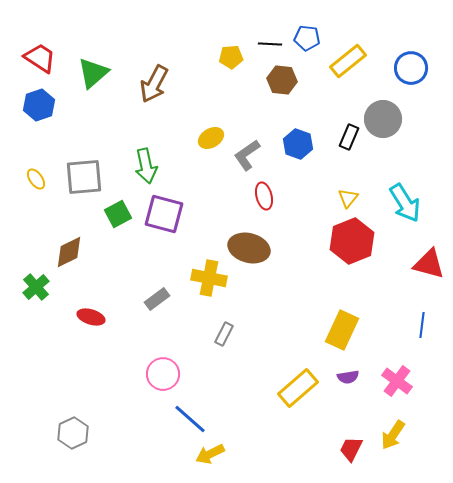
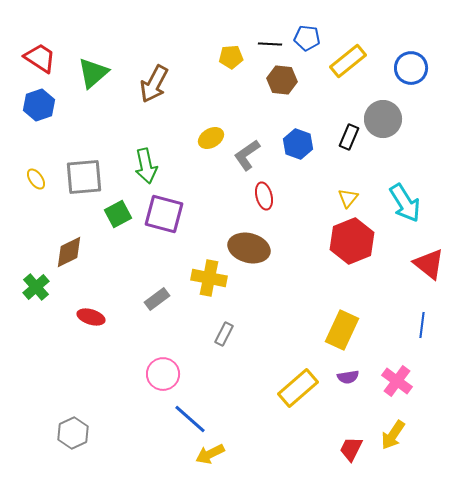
red triangle at (429, 264): rotated 24 degrees clockwise
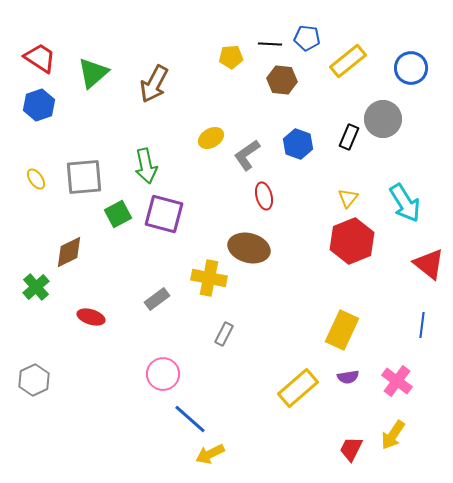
gray hexagon at (73, 433): moved 39 px left, 53 px up
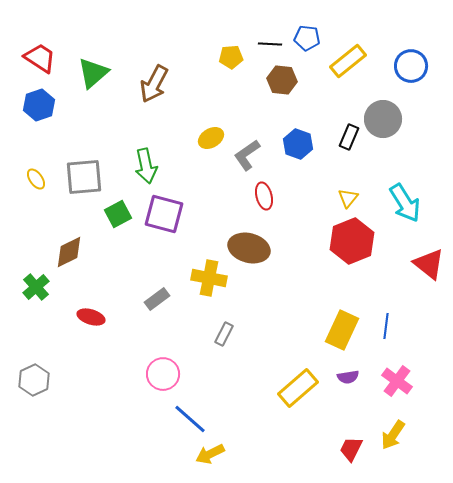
blue circle at (411, 68): moved 2 px up
blue line at (422, 325): moved 36 px left, 1 px down
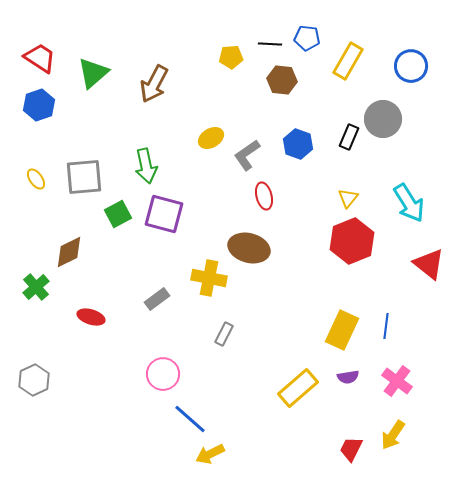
yellow rectangle at (348, 61): rotated 21 degrees counterclockwise
cyan arrow at (405, 203): moved 4 px right
